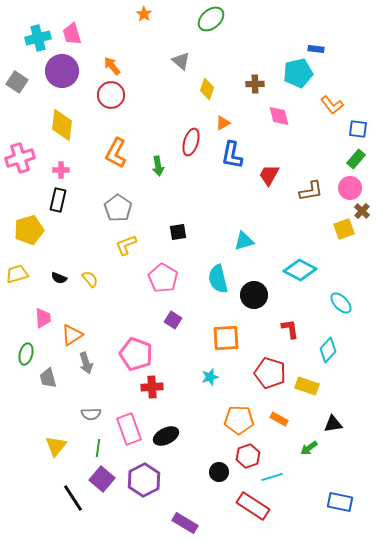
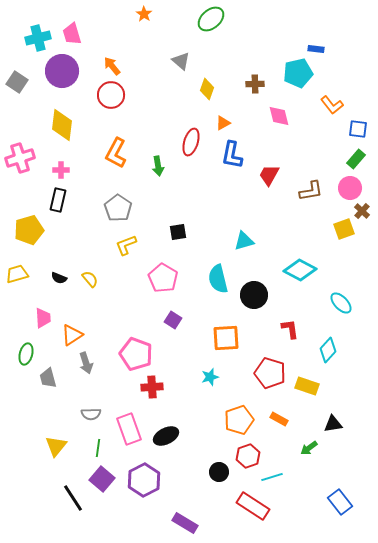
orange pentagon at (239, 420): rotated 20 degrees counterclockwise
blue rectangle at (340, 502): rotated 40 degrees clockwise
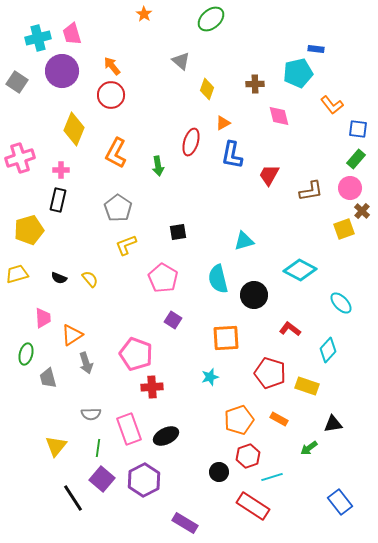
yellow diamond at (62, 125): moved 12 px right, 4 px down; rotated 16 degrees clockwise
red L-shape at (290, 329): rotated 45 degrees counterclockwise
